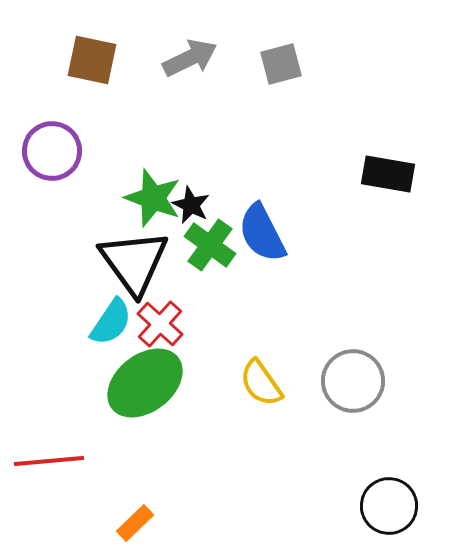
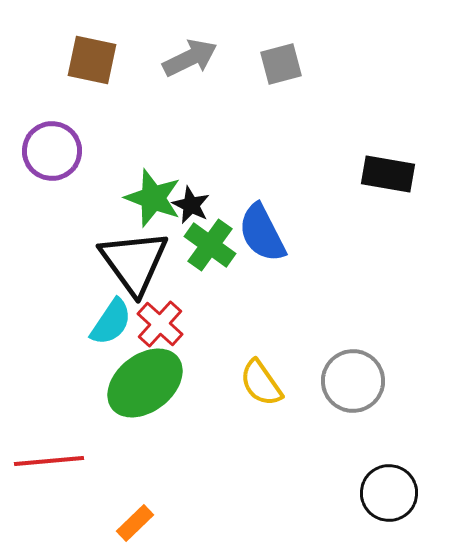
black circle: moved 13 px up
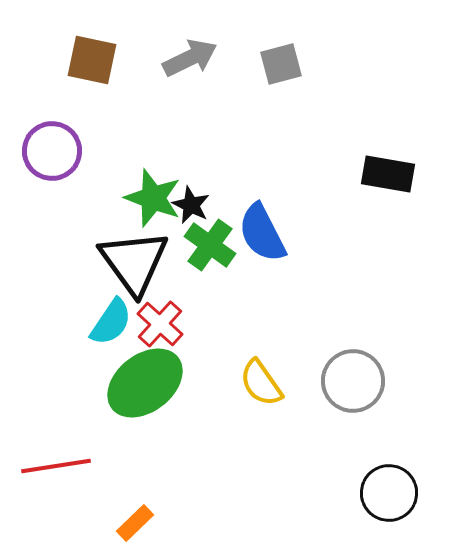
red line: moved 7 px right, 5 px down; rotated 4 degrees counterclockwise
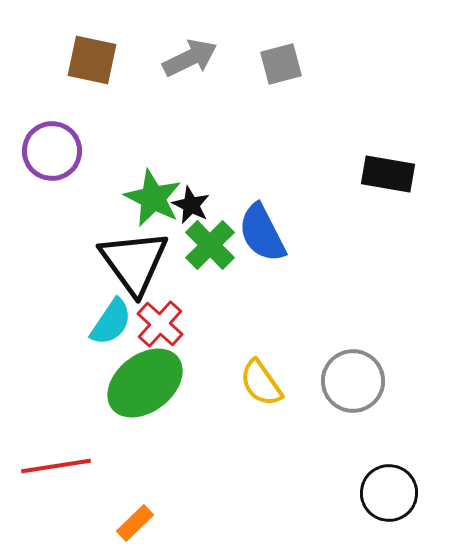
green star: rotated 6 degrees clockwise
green cross: rotated 9 degrees clockwise
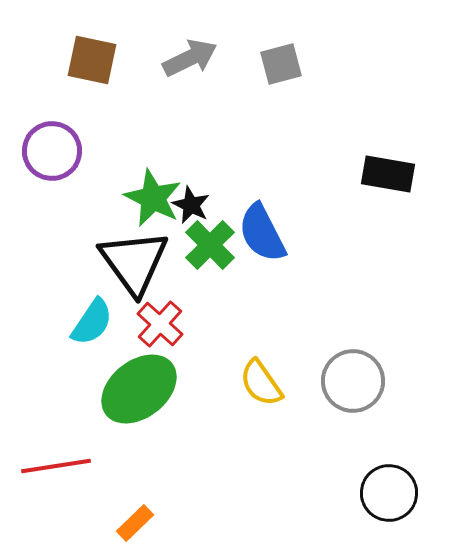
cyan semicircle: moved 19 px left
green ellipse: moved 6 px left, 6 px down
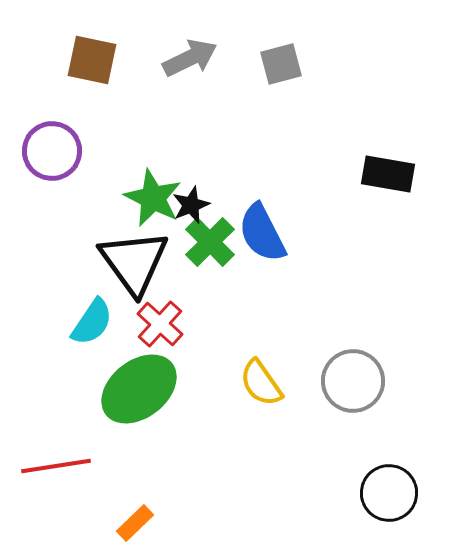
black star: rotated 24 degrees clockwise
green cross: moved 3 px up
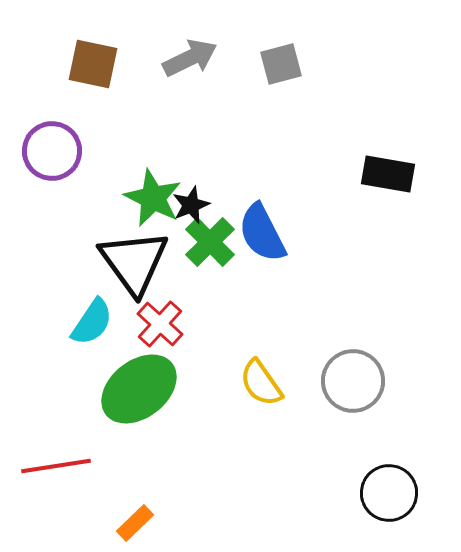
brown square: moved 1 px right, 4 px down
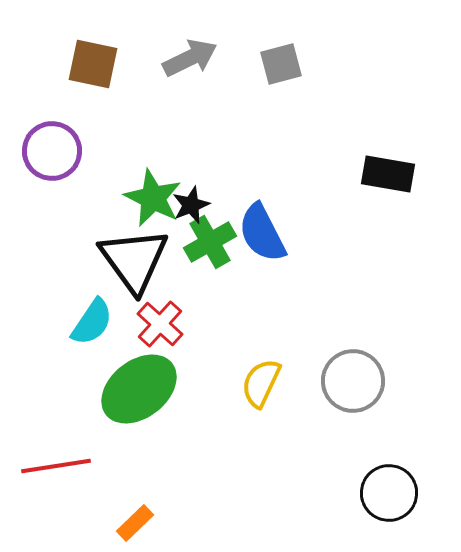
green cross: rotated 15 degrees clockwise
black triangle: moved 2 px up
yellow semicircle: rotated 60 degrees clockwise
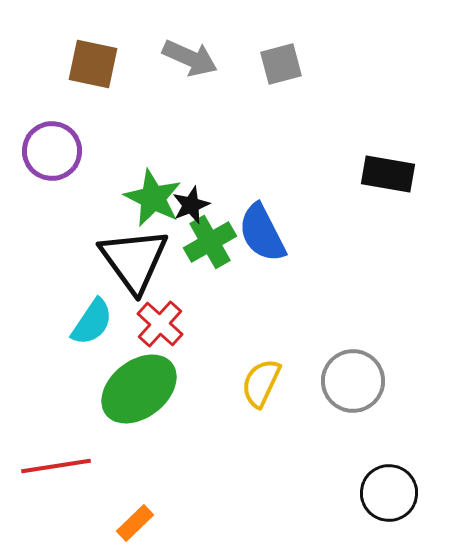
gray arrow: rotated 50 degrees clockwise
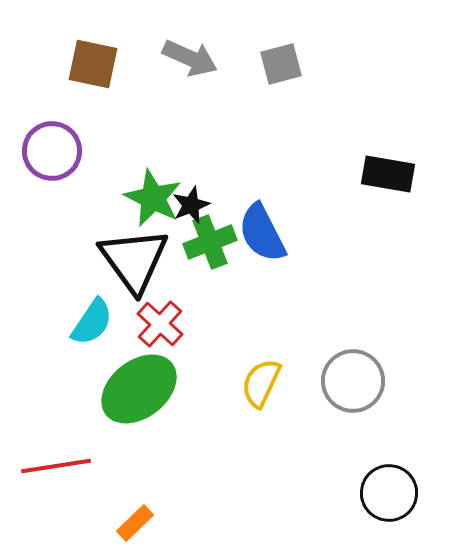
green cross: rotated 9 degrees clockwise
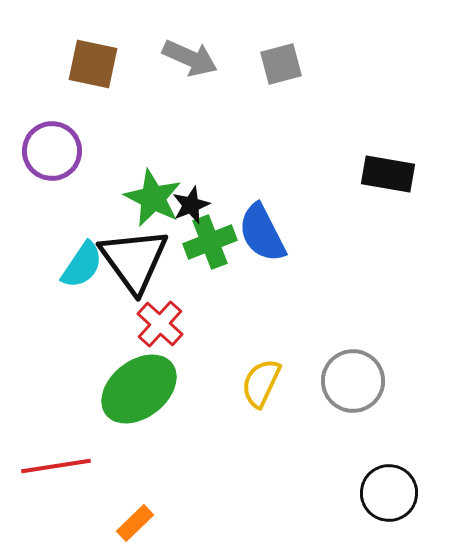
cyan semicircle: moved 10 px left, 57 px up
